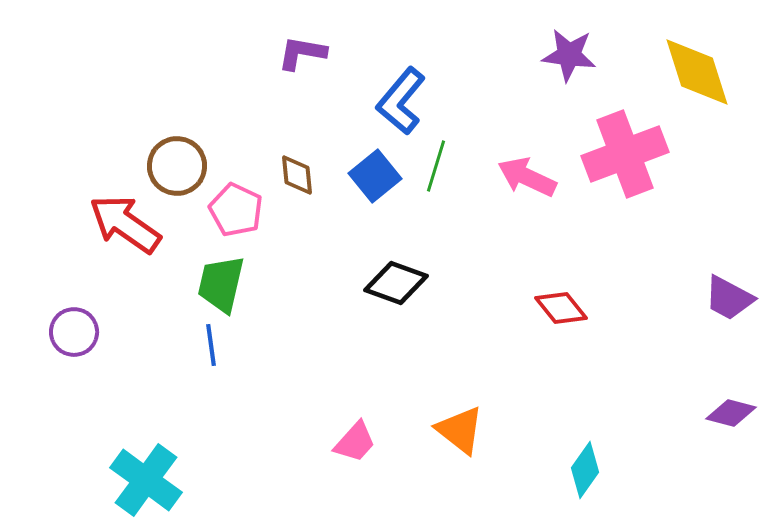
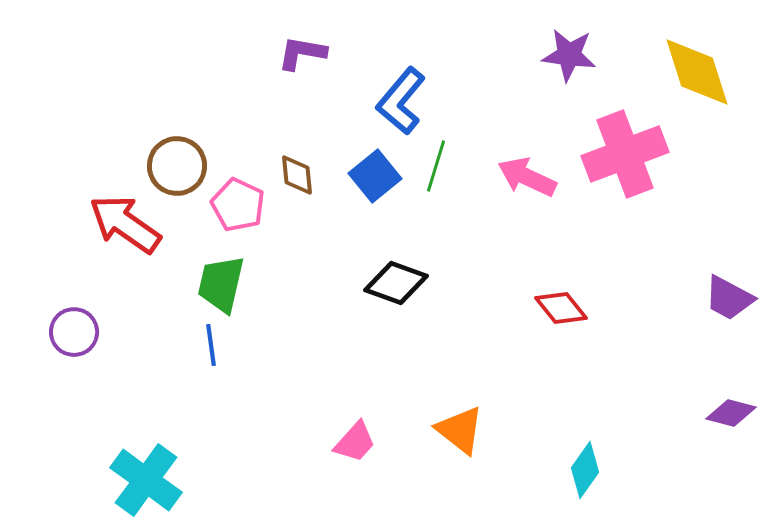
pink pentagon: moved 2 px right, 5 px up
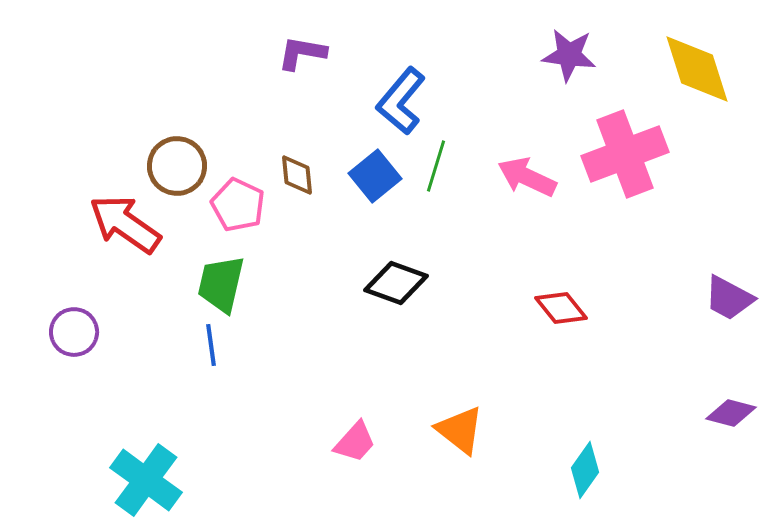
yellow diamond: moved 3 px up
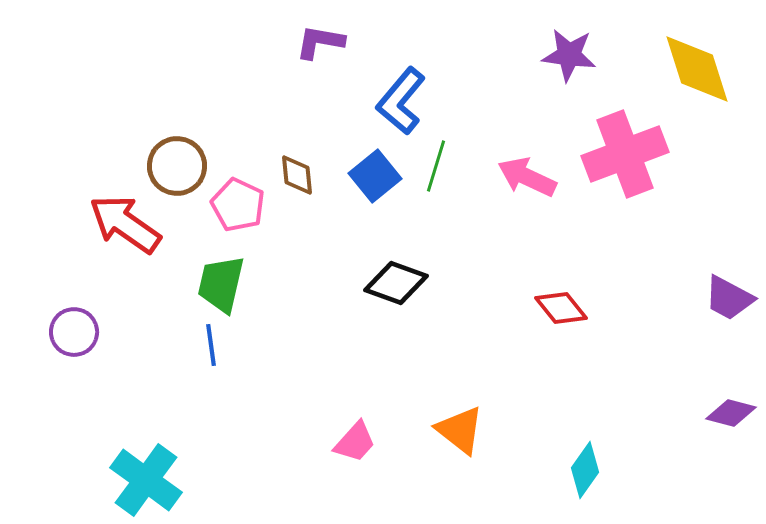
purple L-shape: moved 18 px right, 11 px up
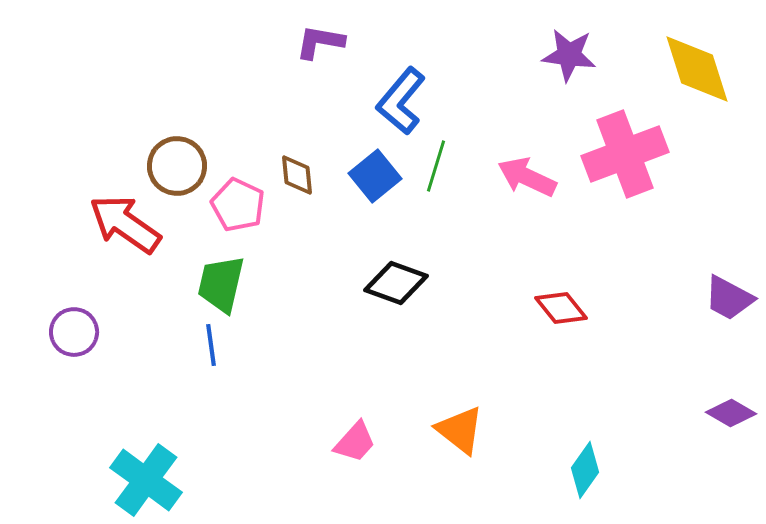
purple diamond: rotated 15 degrees clockwise
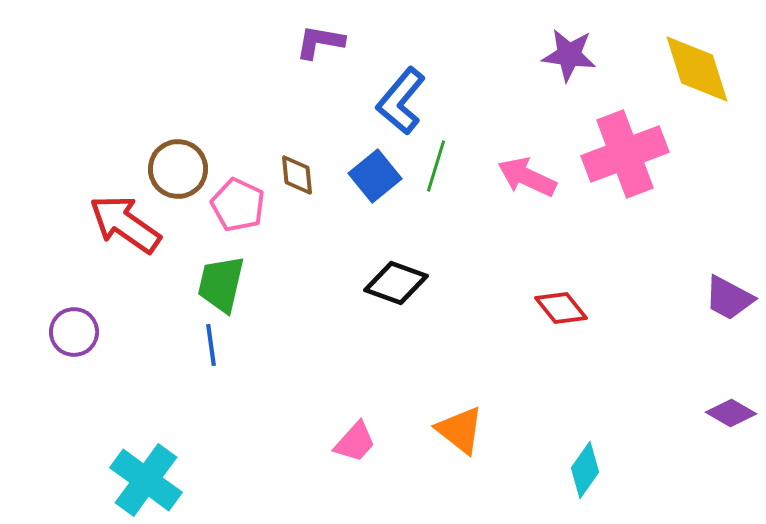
brown circle: moved 1 px right, 3 px down
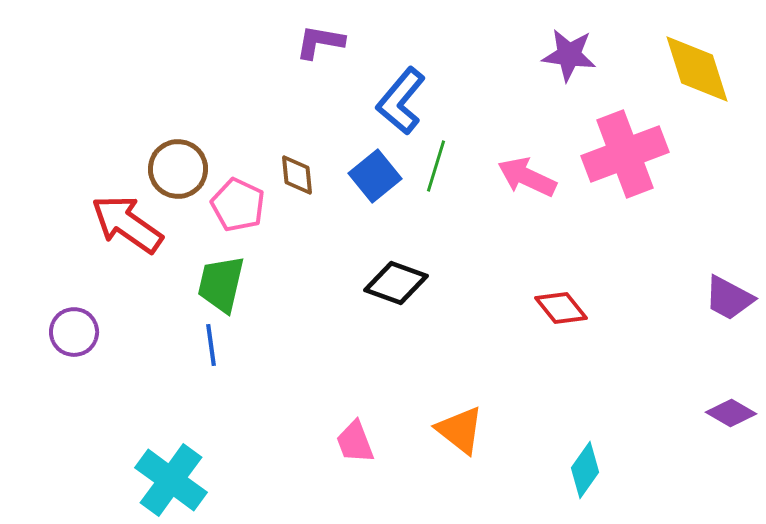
red arrow: moved 2 px right
pink trapezoid: rotated 117 degrees clockwise
cyan cross: moved 25 px right
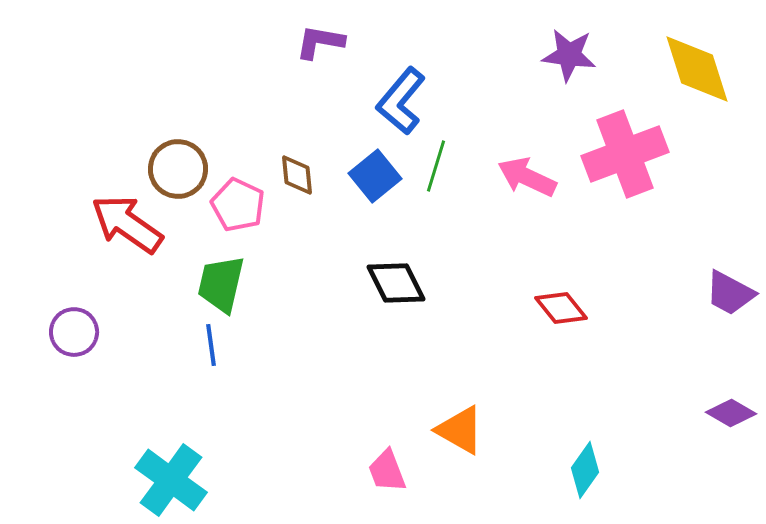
black diamond: rotated 44 degrees clockwise
purple trapezoid: moved 1 px right, 5 px up
orange triangle: rotated 8 degrees counterclockwise
pink trapezoid: moved 32 px right, 29 px down
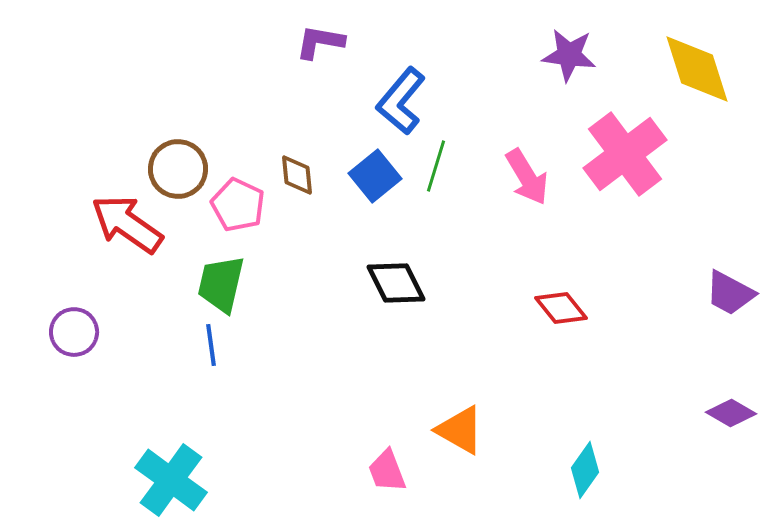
pink cross: rotated 16 degrees counterclockwise
pink arrow: rotated 146 degrees counterclockwise
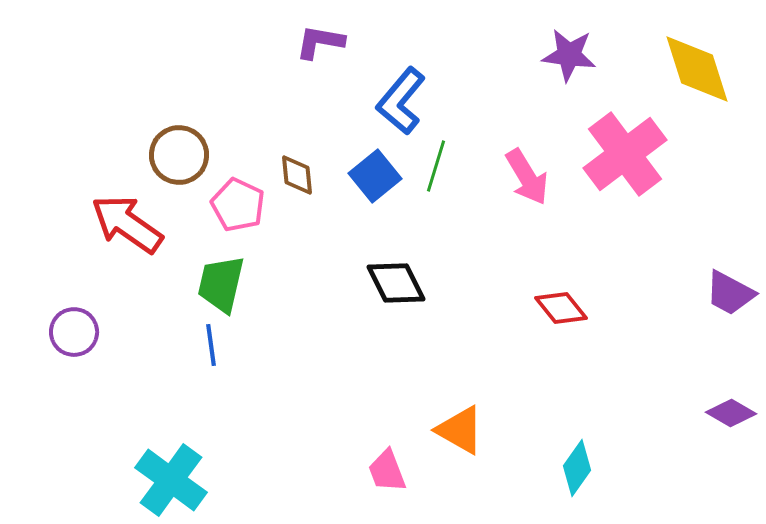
brown circle: moved 1 px right, 14 px up
cyan diamond: moved 8 px left, 2 px up
